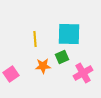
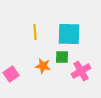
yellow line: moved 7 px up
green square: rotated 24 degrees clockwise
orange star: rotated 14 degrees clockwise
pink cross: moved 2 px left, 2 px up
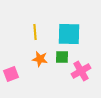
orange star: moved 3 px left, 7 px up
pink square: rotated 14 degrees clockwise
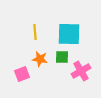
pink square: moved 11 px right
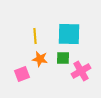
yellow line: moved 4 px down
green square: moved 1 px right, 1 px down
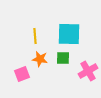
pink cross: moved 7 px right
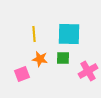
yellow line: moved 1 px left, 2 px up
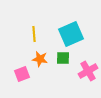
cyan square: moved 2 px right; rotated 25 degrees counterclockwise
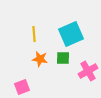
pink square: moved 13 px down
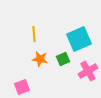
cyan square: moved 8 px right, 5 px down
green square: moved 1 px down; rotated 24 degrees counterclockwise
